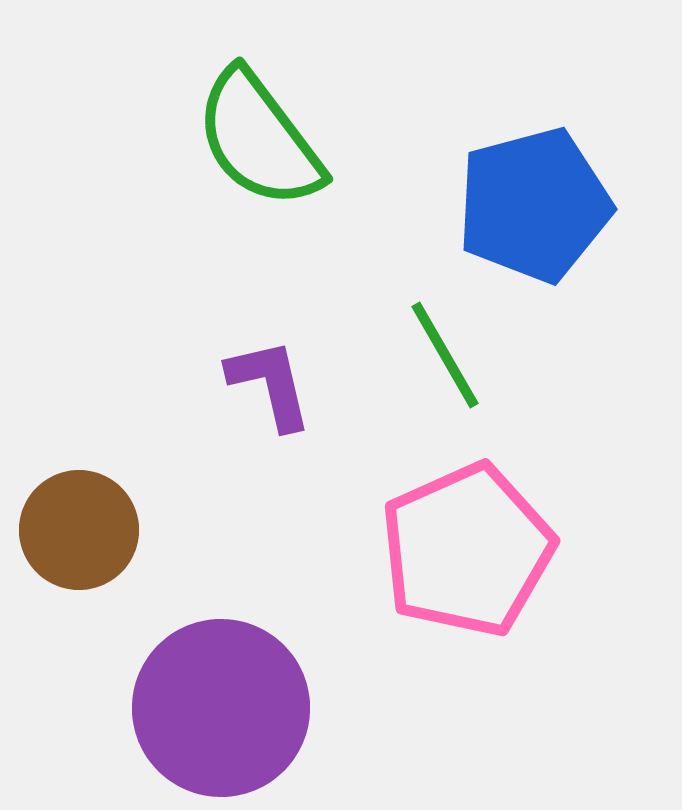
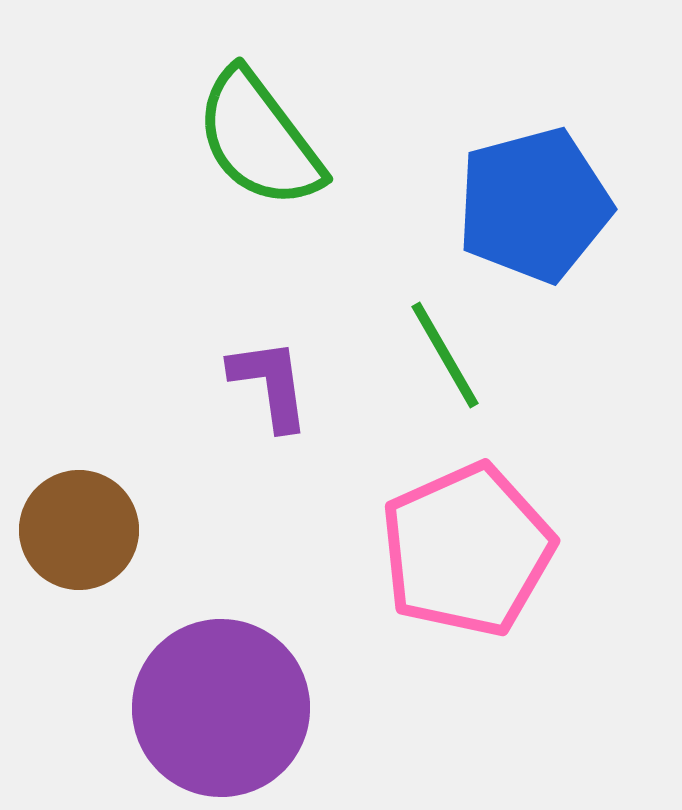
purple L-shape: rotated 5 degrees clockwise
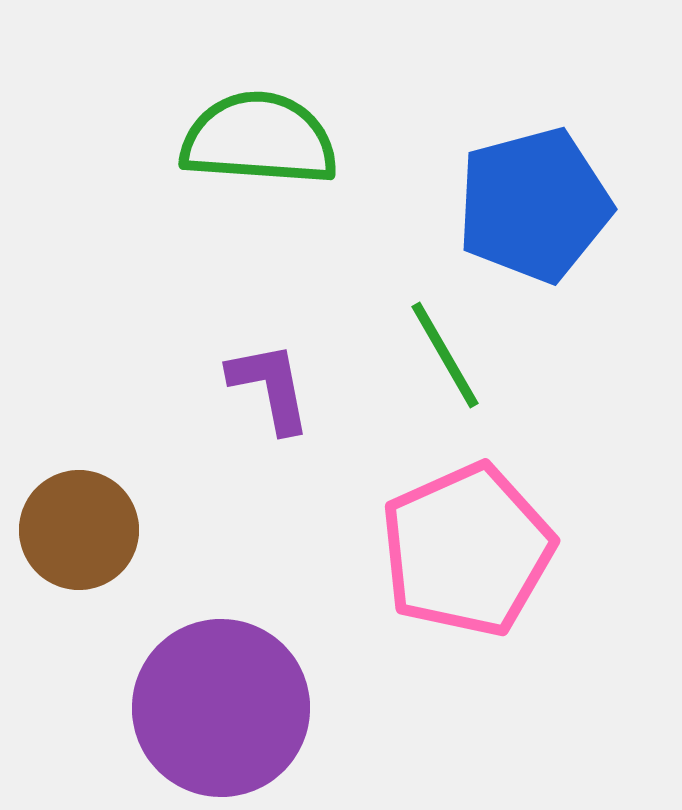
green semicircle: rotated 131 degrees clockwise
purple L-shape: moved 3 px down; rotated 3 degrees counterclockwise
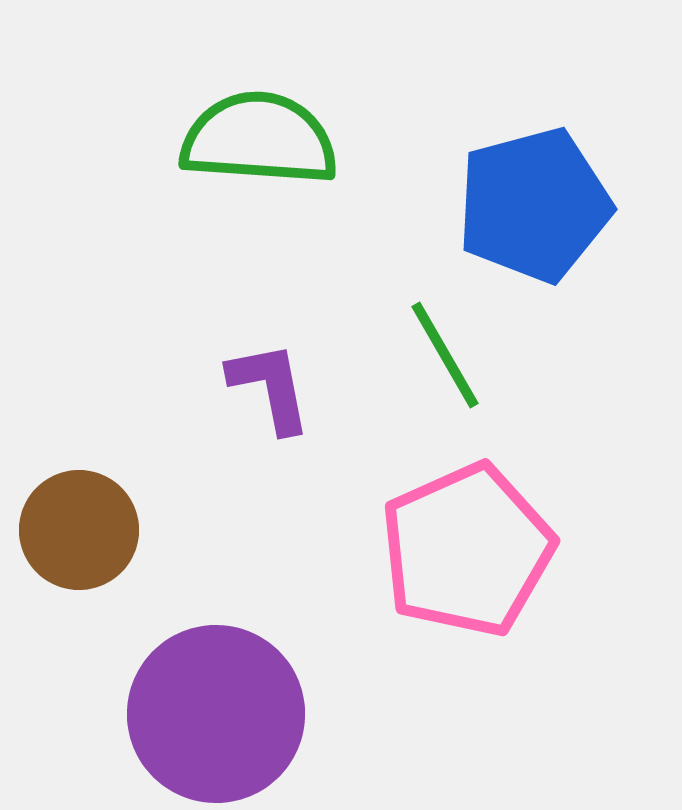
purple circle: moved 5 px left, 6 px down
